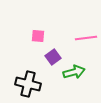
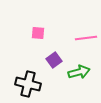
pink square: moved 3 px up
purple square: moved 1 px right, 3 px down
green arrow: moved 5 px right
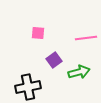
black cross: moved 3 px down; rotated 25 degrees counterclockwise
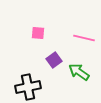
pink line: moved 2 px left; rotated 20 degrees clockwise
green arrow: rotated 130 degrees counterclockwise
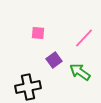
pink line: rotated 60 degrees counterclockwise
green arrow: moved 1 px right
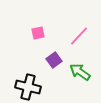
pink square: rotated 16 degrees counterclockwise
pink line: moved 5 px left, 2 px up
black cross: rotated 25 degrees clockwise
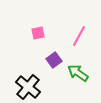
pink line: rotated 15 degrees counterclockwise
green arrow: moved 2 px left, 1 px down
black cross: rotated 25 degrees clockwise
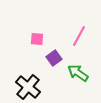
pink square: moved 1 px left, 6 px down; rotated 16 degrees clockwise
purple square: moved 2 px up
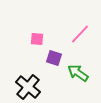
pink line: moved 1 px right, 2 px up; rotated 15 degrees clockwise
purple square: rotated 35 degrees counterclockwise
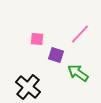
purple square: moved 2 px right, 3 px up
